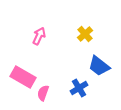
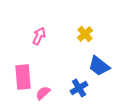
pink rectangle: rotated 55 degrees clockwise
pink semicircle: rotated 28 degrees clockwise
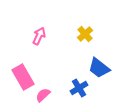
blue trapezoid: moved 2 px down
pink rectangle: rotated 25 degrees counterclockwise
pink semicircle: moved 2 px down
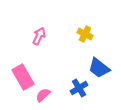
yellow cross: rotated 21 degrees counterclockwise
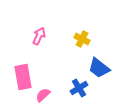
yellow cross: moved 3 px left, 5 px down
pink rectangle: rotated 20 degrees clockwise
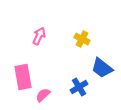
blue trapezoid: moved 3 px right
blue cross: moved 1 px up
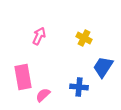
yellow cross: moved 2 px right, 1 px up
blue trapezoid: moved 1 px right, 1 px up; rotated 85 degrees clockwise
blue cross: rotated 36 degrees clockwise
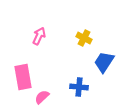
blue trapezoid: moved 1 px right, 5 px up
pink semicircle: moved 1 px left, 2 px down
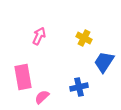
blue cross: rotated 18 degrees counterclockwise
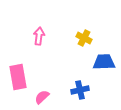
pink arrow: rotated 18 degrees counterclockwise
blue trapezoid: rotated 55 degrees clockwise
pink rectangle: moved 5 px left
blue cross: moved 1 px right, 3 px down
